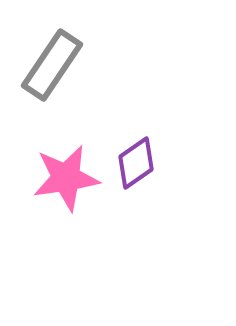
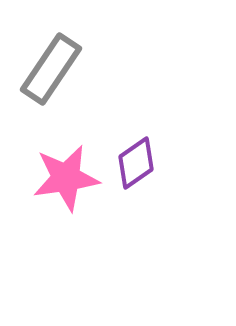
gray rectangle: moved 1 px left, 4 px down
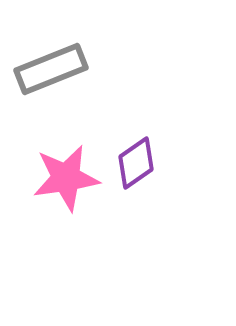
gray rectangle: rotated 34 degrees clockwise
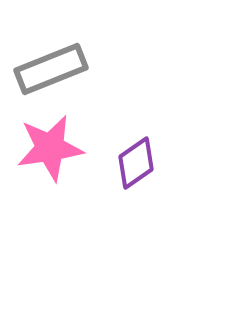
pink star: moved 16 px left, 30 px up
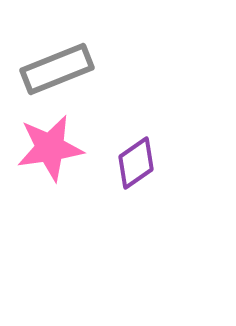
gray rectangle: moved 6 px right
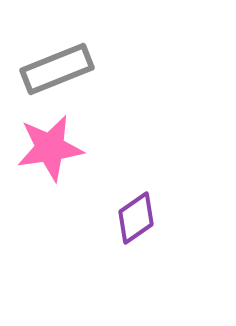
purple diamond: moved 55 px down
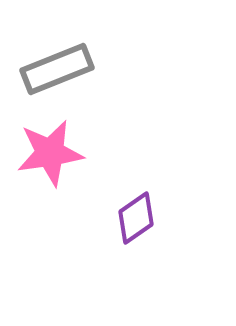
pink star: moved 5 px down
